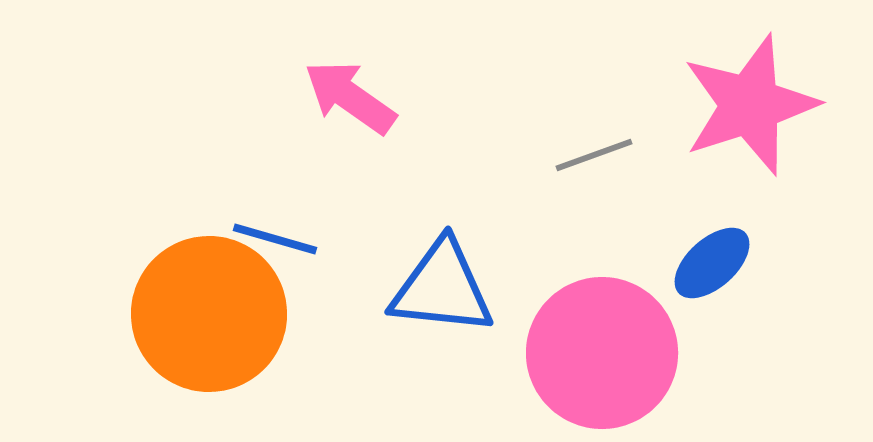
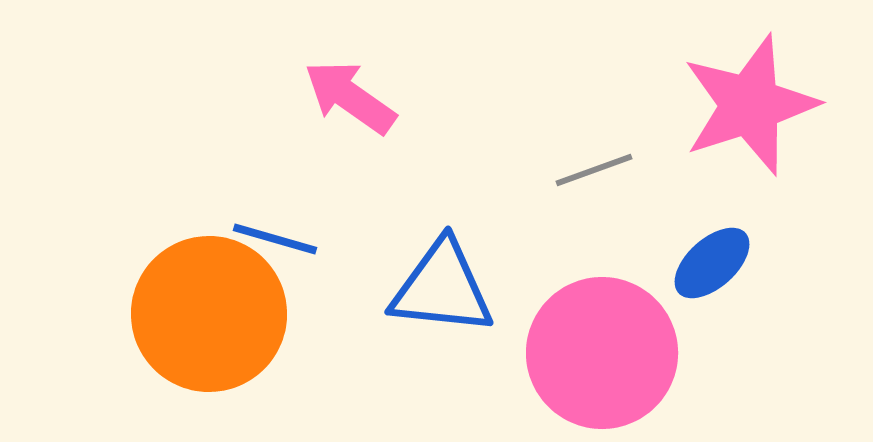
gray line: moved 15 px down
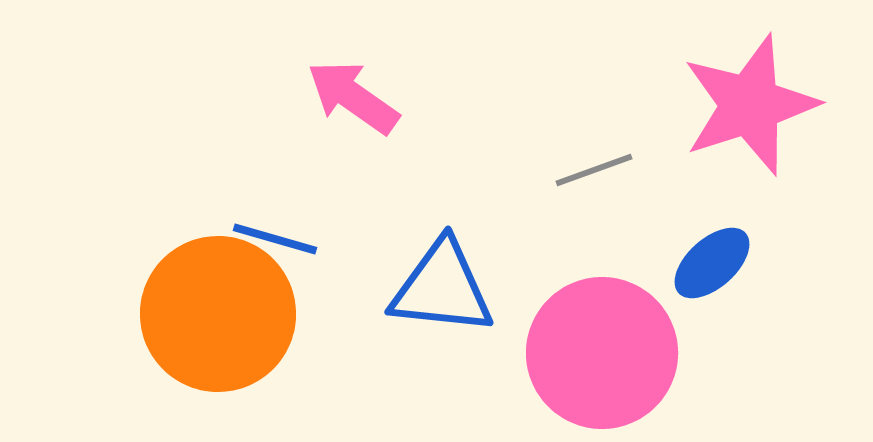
pink arrow: moved 3 px right
orange circle: moved 9 px right
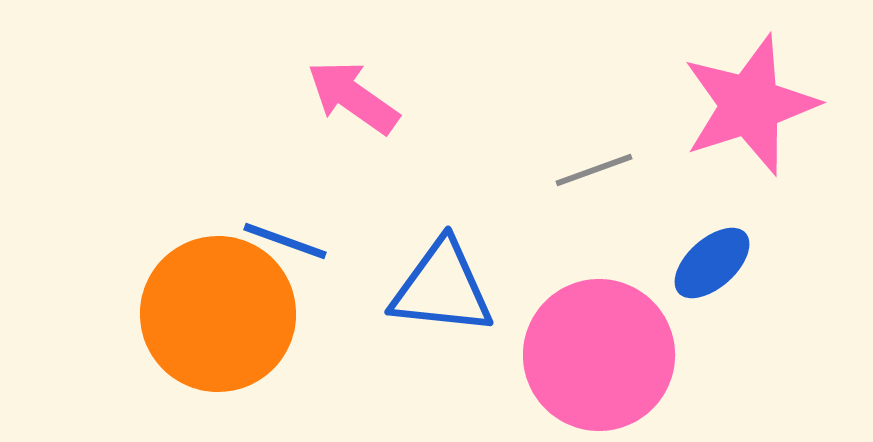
blue line: moved 10 px right, 2 px down; rotated 4 degrees clockwise
pink circle: moved 3 px left, 2 px down
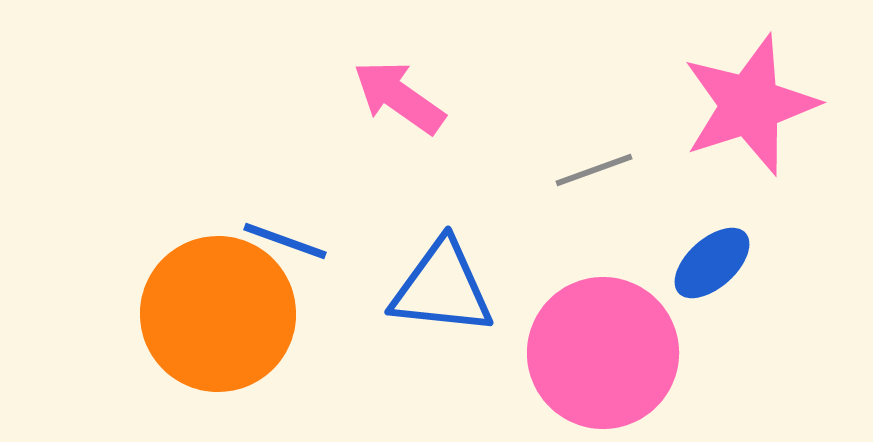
pink arrow: moved 46 px right
pink circle: moved 4 px right, 2 px up
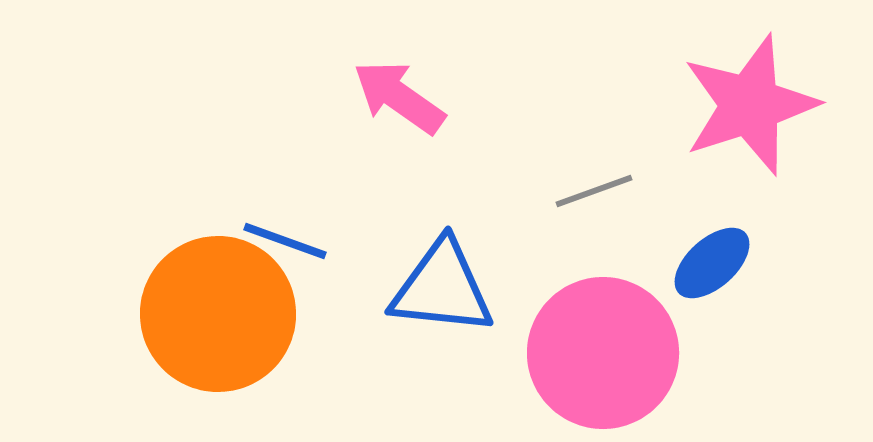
gray line: moved 21 px down
